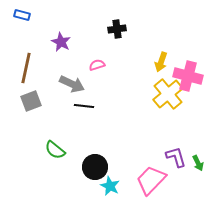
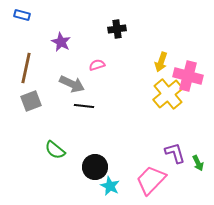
purple L-shape: moved 1 px left, 4 px up
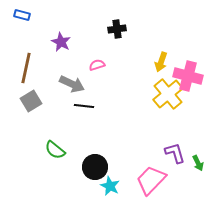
gray square: rotated 10 degrees counterclockwise
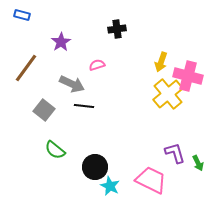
purple star: rotated 12 degrees clockwise
brown line: rotated 24 degrees clockwise
gray square: moved 13 px right, 9 px down; rotated 20 degrees counterclockwise
pink trapezoid: rotated 72 degrees clockwise
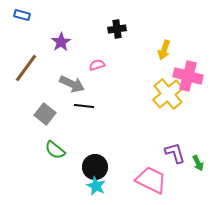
yellow arrow: moved 3 px right, 12 px up
gray square: moved 1 px right, 4 px down
cyan star: moved 14 px left
